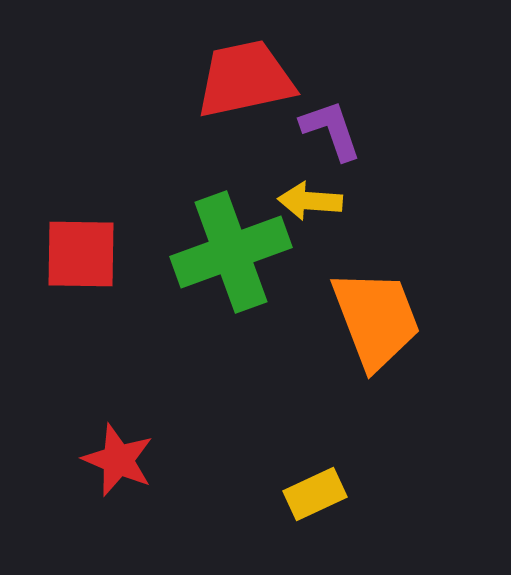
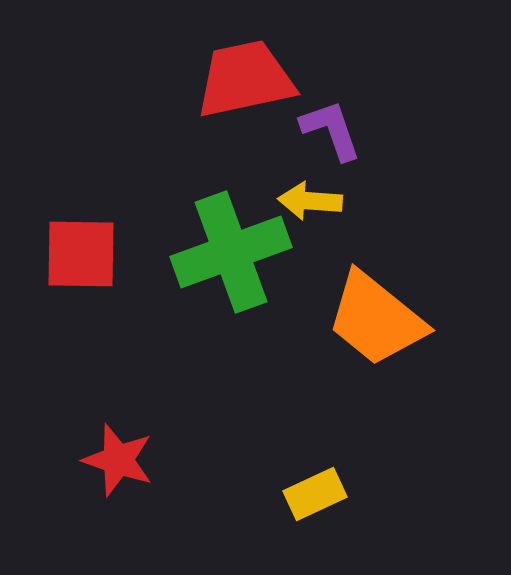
orange trapezoid: rotated 150 degrees clockwise
red star: rotated 4 degrees counterclockwise
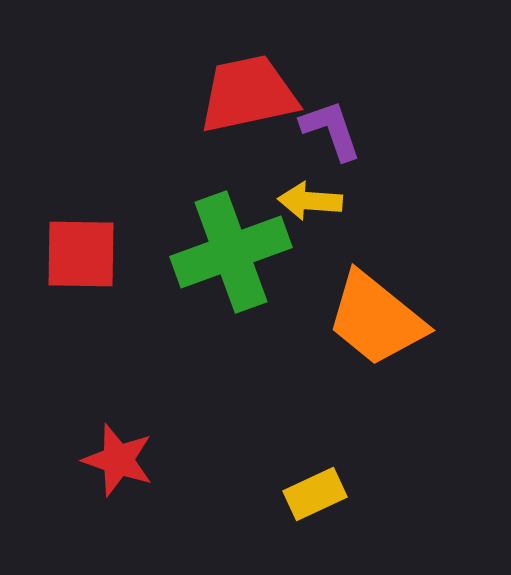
red trapezoid: moved 3 px right, 15 px down
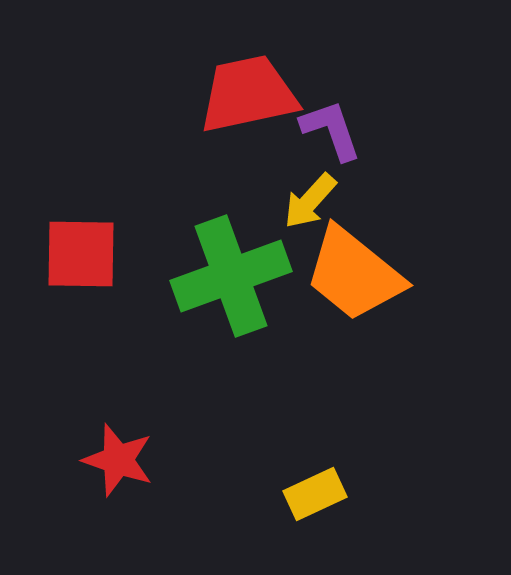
yellow arrow: rotated 52 degrees counterclockwise
green cross: moved 24 px down
orange trapezoid: moved 22 px left, 45 px up
